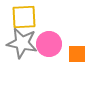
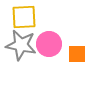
gray star: moved 1 px left, 2 px down
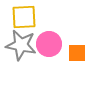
orange square: moved 1 px up
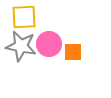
gray star: moved 1 px down
orange square: moved 4 px left, 1 px up
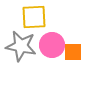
yellow square: moved 10 px right
pink circle: moved 3 px right, 1 px down
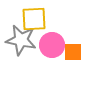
yellow square: moved 2 px down
gray star: moved 6 px up
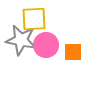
pink circle: moved 6 px left
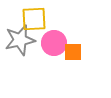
gray star: moved 1 px left; rotated 24 degrees counterclockwise
pink circle: moved 8 px right, 2 px up
